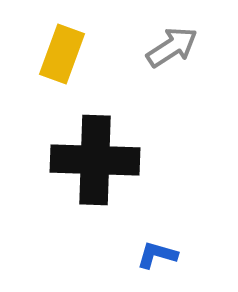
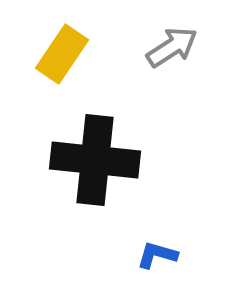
yellow rectangle: rotated 14 degrees clockwise
black cross: rotated 4 degrees clockwise
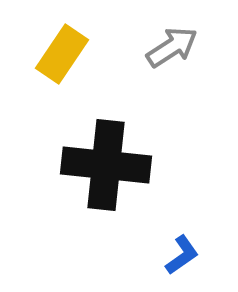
black cross: moved 11 px right, 5 px down
blue L-shape: moved 25 px right; rotated 129 degrees clockwise
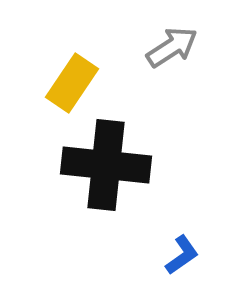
yellow rectangle: moved 10 px right, 29 px down
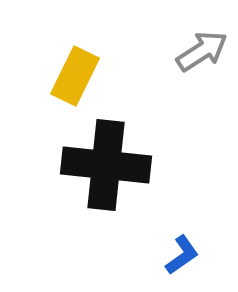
gray arrow: moved 30 px right, 4 px down
yellow rectangle: moved 3 px right, 7 px up; rotated 8 degrees counterclockwise
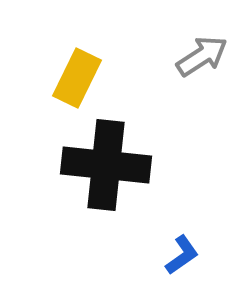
gray arrow: moved 5 px down
yellow rectangle: moved 2 px right, 2 px down
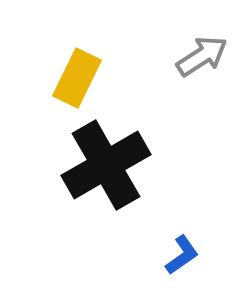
black cross: rotated 36 degrees counterclockwise
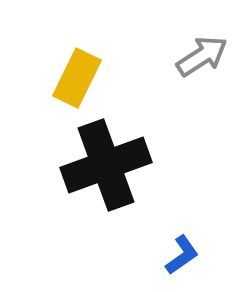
black cross: rotated 10 degrees clockwise
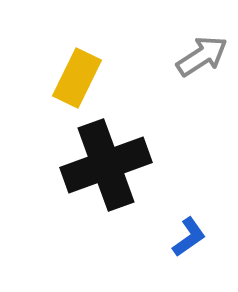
blue L-shape: moved 7 px right, 18 px up
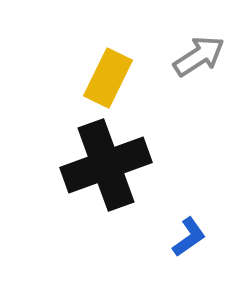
gray arrow: moved 3 px left
yellow rectangle: moved 31 px right
